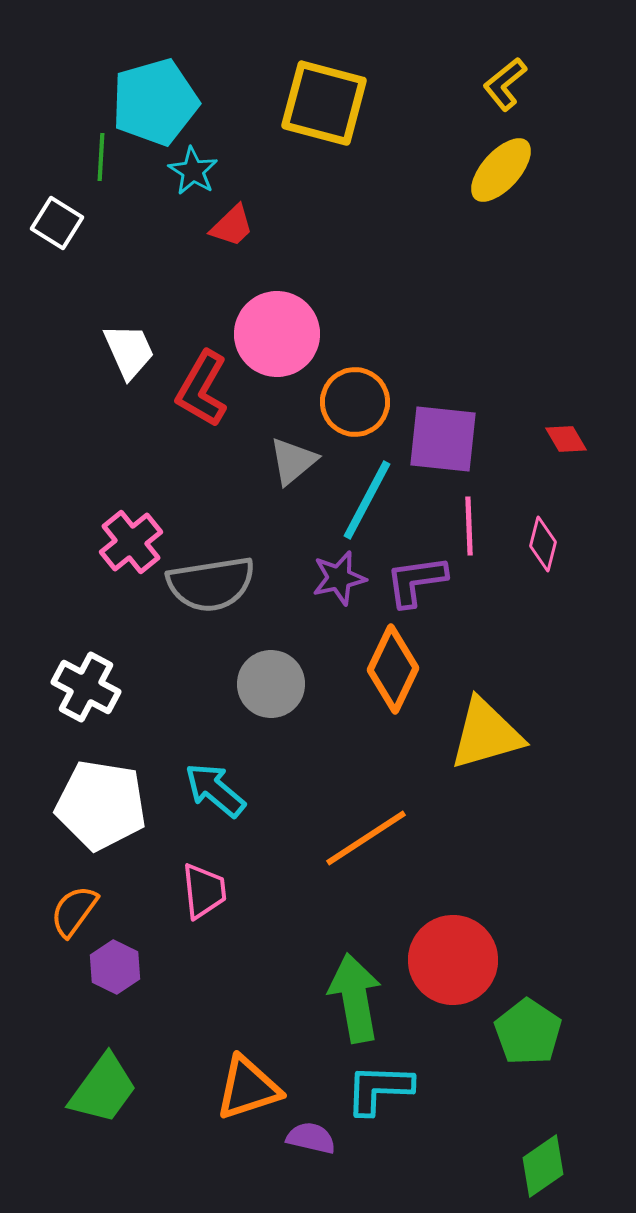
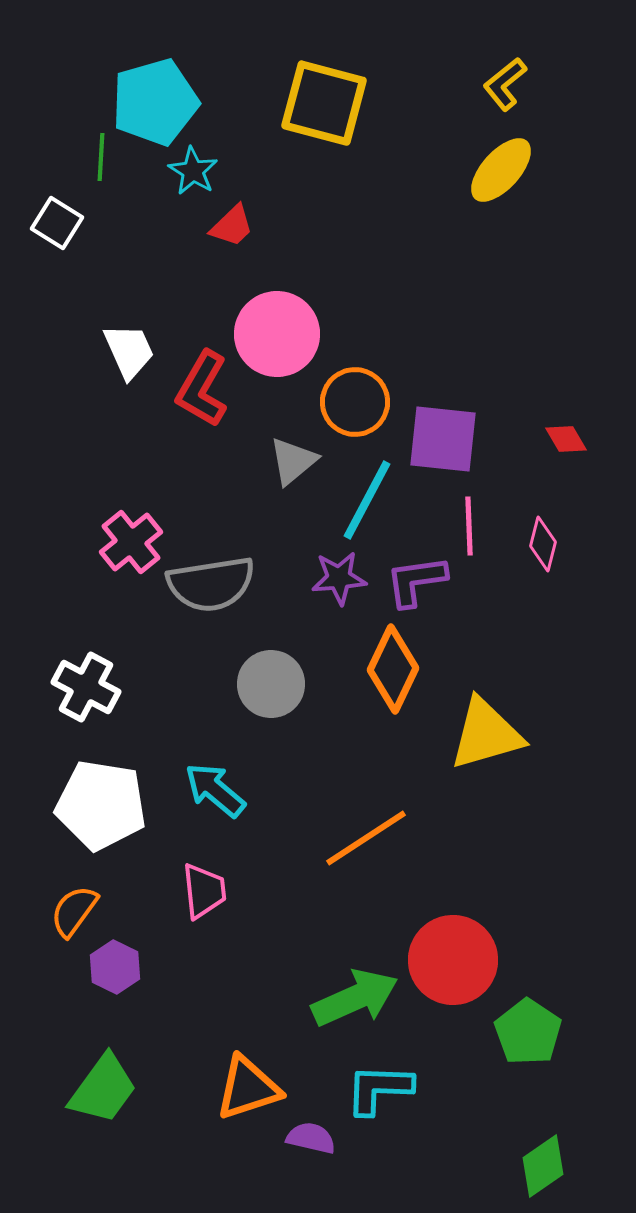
purple star: rotated 8 degrees clockwise
green arrow: rotated 76 degrees clockwise
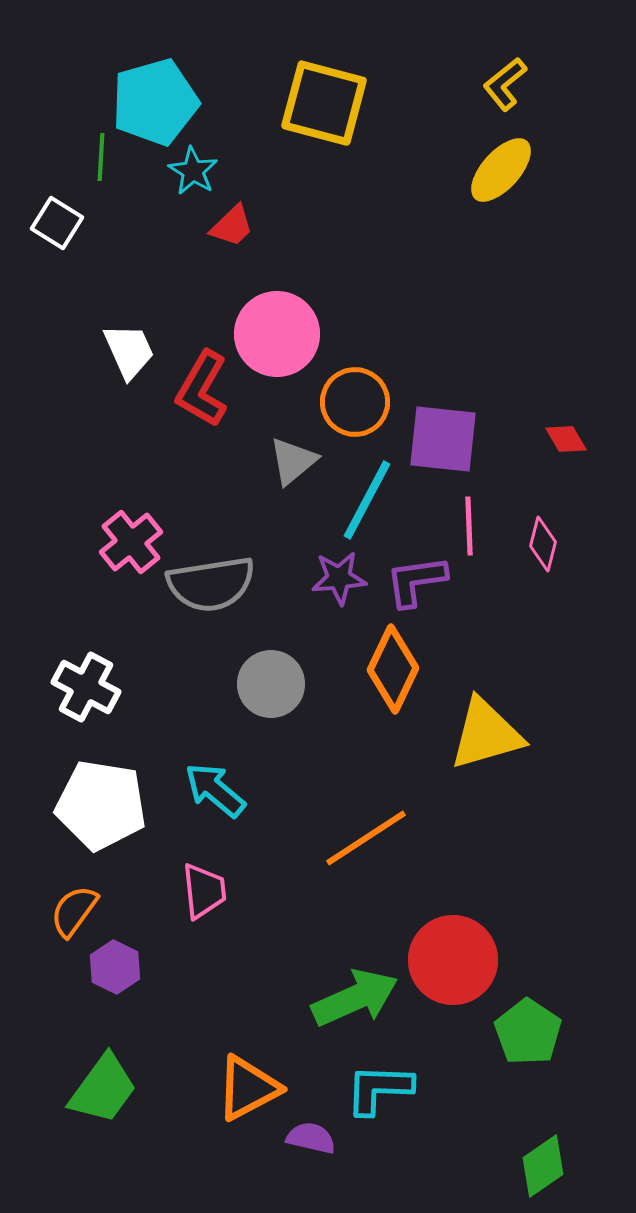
orange triangle: rotated 10 degrees counterclockwise
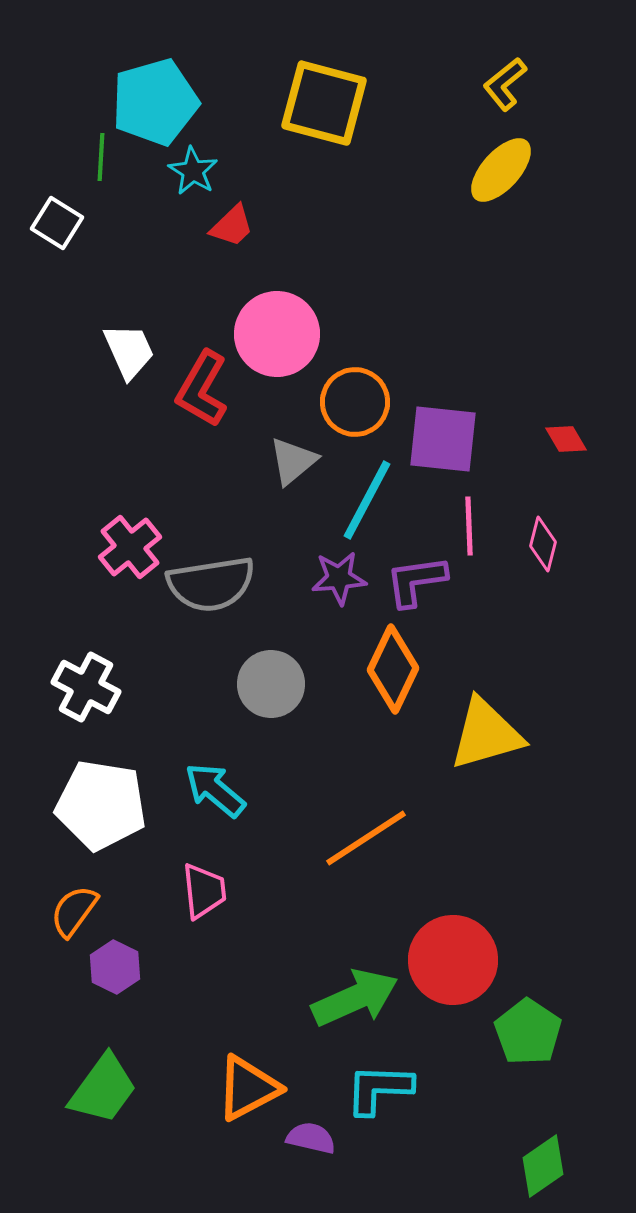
pink cross: moved 1 px left, 5 px down
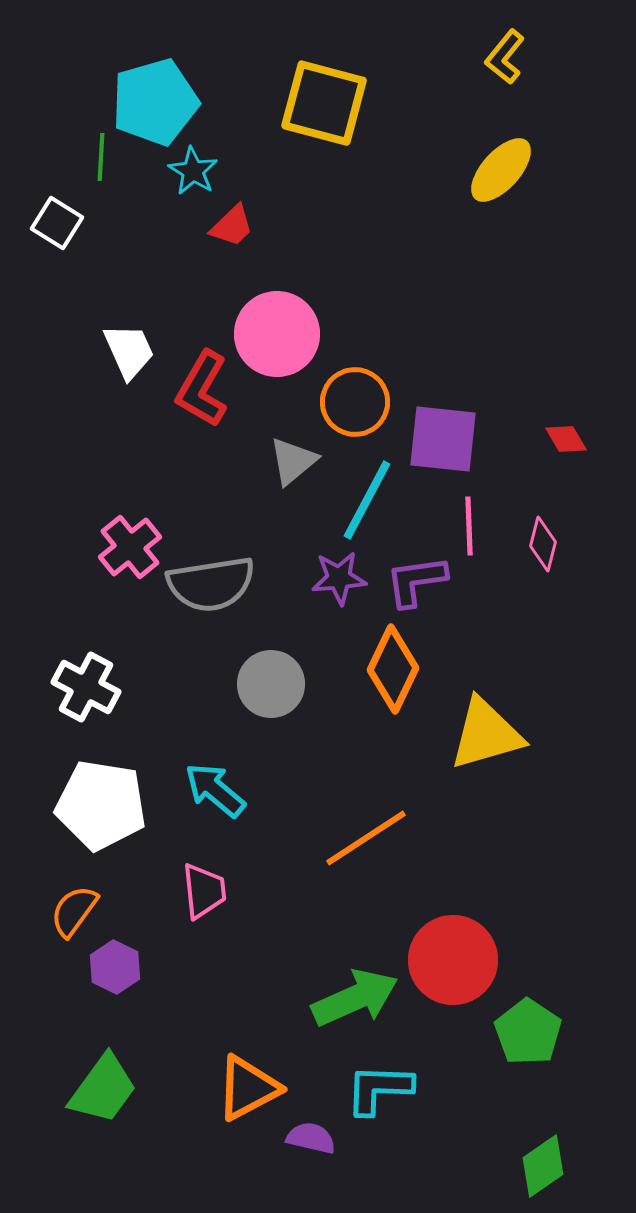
yellow L-shape: moved 27 px up; rotated 12 degrees counterclockwise
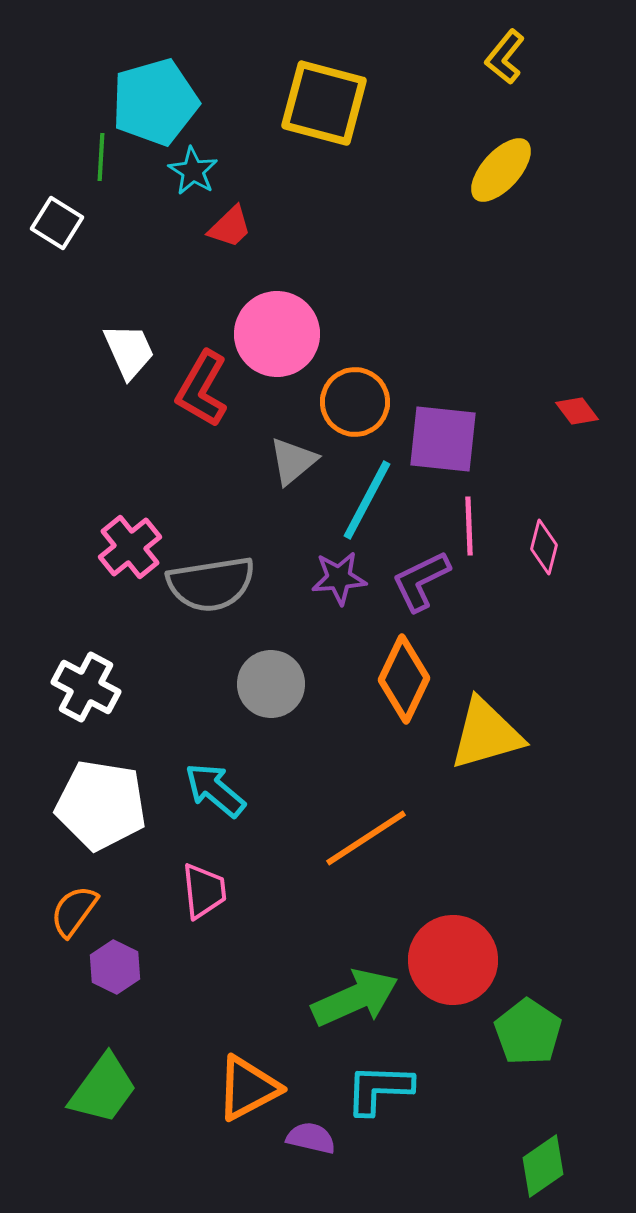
red trapezoid: moved 2 px left, 1 px down
red diamond: moved 11 px right, 28 px up; rotated 6 degrees counterclockwise
pink diamond: moved 1 px right, 3 px down
purple L-shape: moved 5 px right; rotated 18 degrees counterclockwise
orange diamond: moved 11 px right, 10 px down
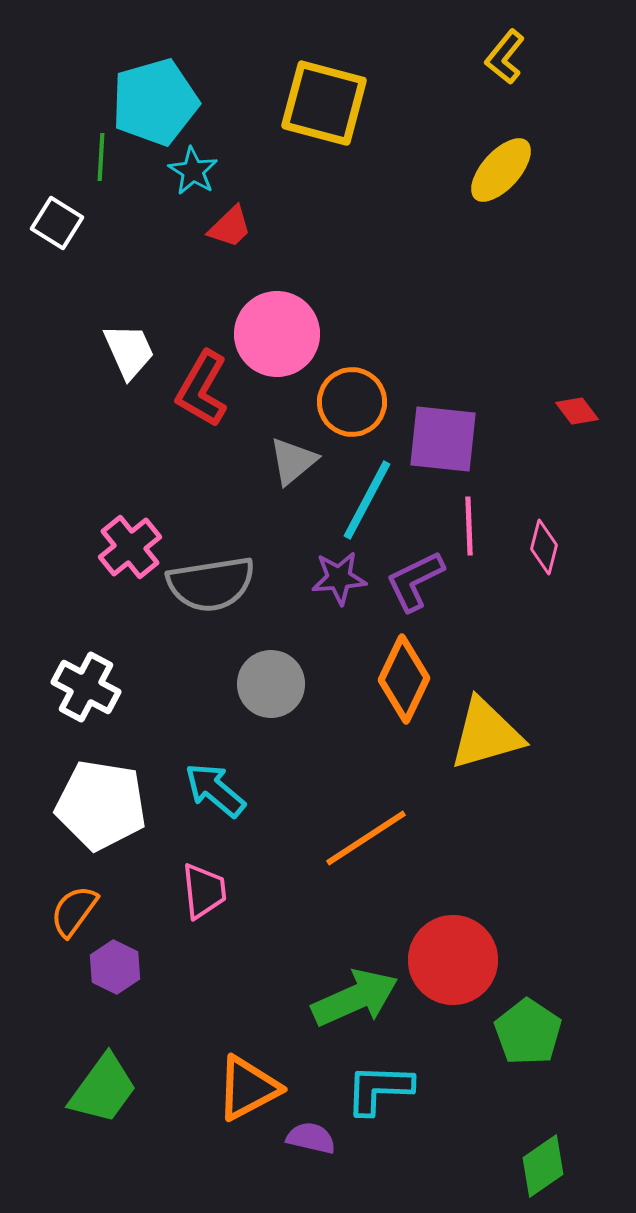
orange circle: moved 3 px left
purple L-shape: moved 6 px left
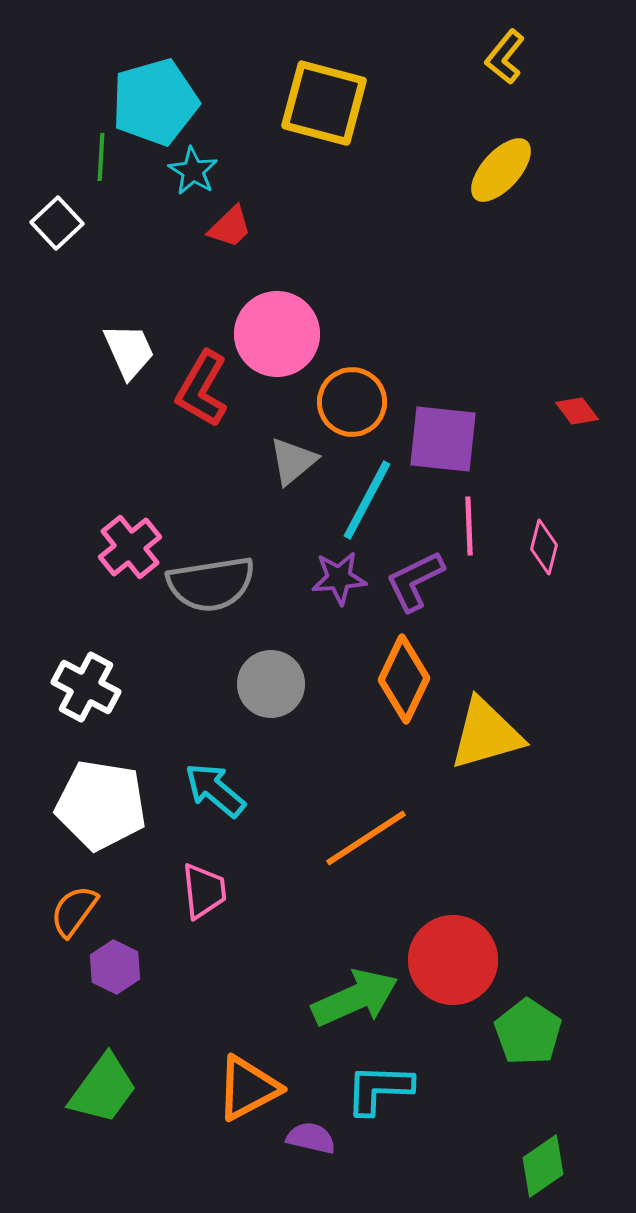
white square: rotated 15 degrees clockwise
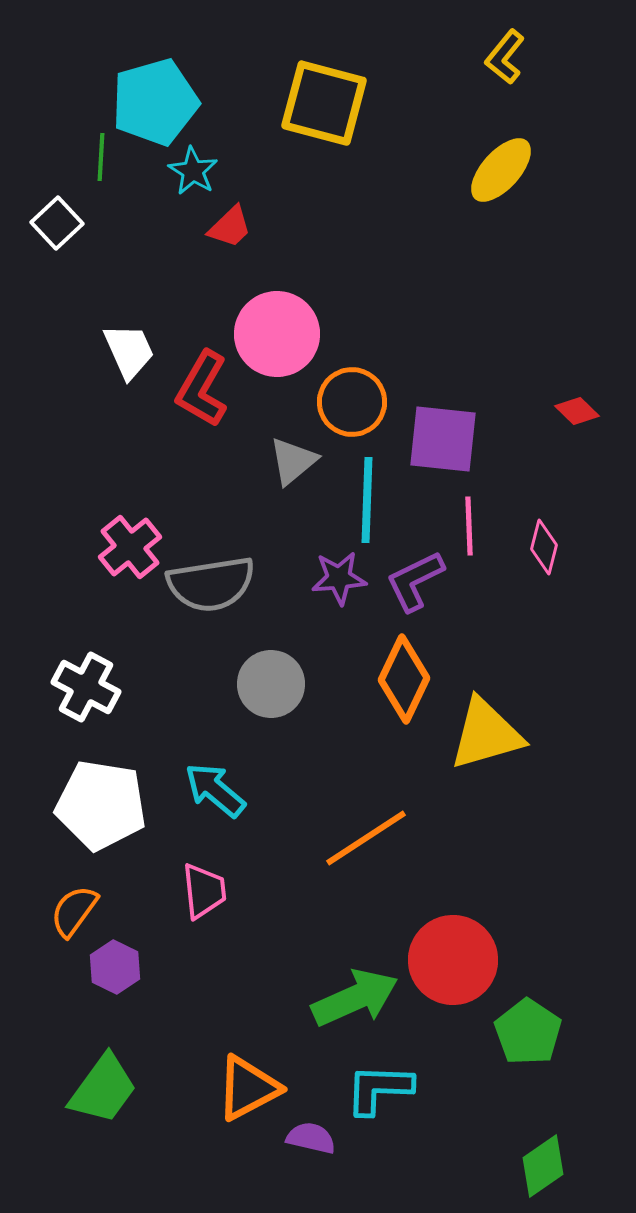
red diamond: rotated 9 degrees counterclockwise
cyan line: rotated 26 degrees counterclockwise
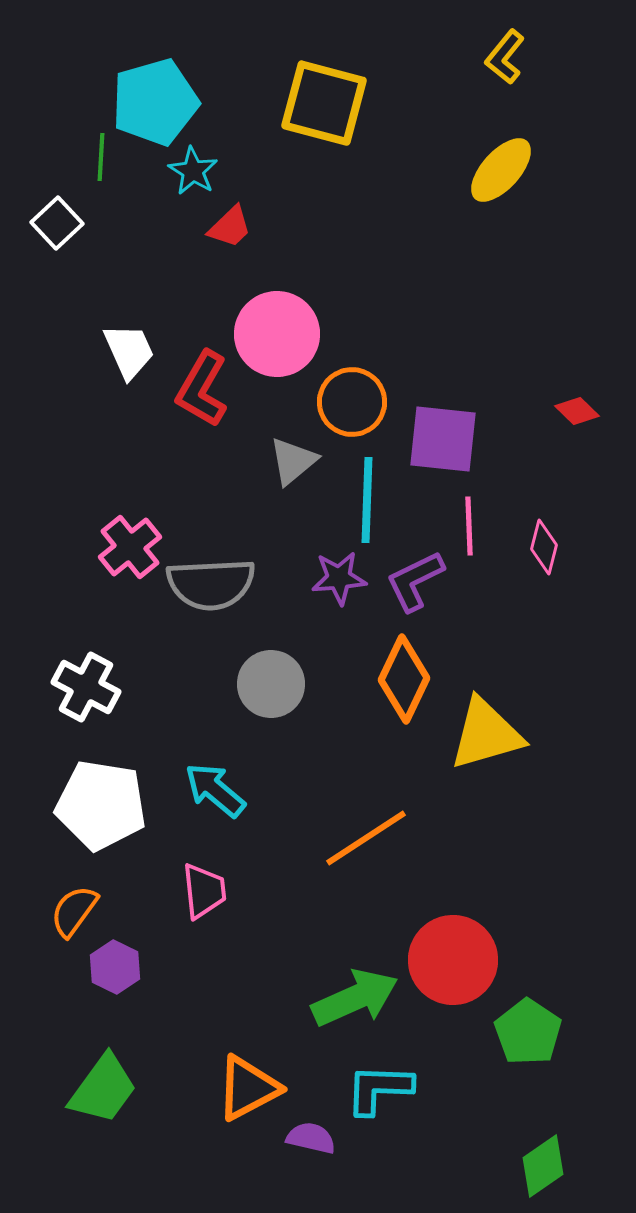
gray semicircle: rotated 6 degrees clockwise
